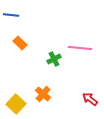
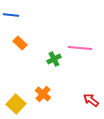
red arrow: moved 1 px right, 1 px down
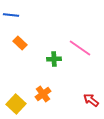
pink line: rotated 30 degrees clockwise
green cross: rotated 24 degrees clockwise
orange cross: rotated 14 degrees clockwise
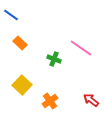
blue line: rotated 28 degrees clockwise
pink line: moved 1 px right
green cross: rotated 24 degrees clockwise
orange cross: moved 7 px right, 7 px down
yellow square: moved 6 px right, 19 px up
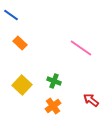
green cross: moved 22 px down
orange cross: moved 3 px right, 5 px down
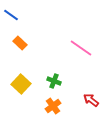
yellow square: moved 1 px left, 1 px up
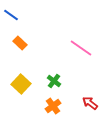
green cross: rotated 16 degrees clockwise
red arrow: moved 1 px left, 3 px down
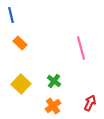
blue line: rotated 42 degrees clockwise
pink line: rotated 40 degrees clockwise
red arrow: rotated 77 degrees clockwise
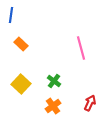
blue line: rotated 21 degrees clockwise
orange rectangle: moved 1 px right, 1 px down
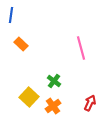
yellow square: moved 8 px right, 13 px down
